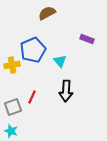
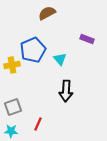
cyan triangle: moved 2 px up
red line: moved 6 px right, 27 px down
cyan star: rotated 16 degrees counterclockwise
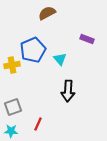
black arrow: moved 2 px right
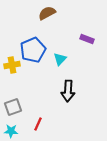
cyan triangle: rotated 24 degrees clockwise
